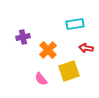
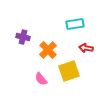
purple cross: rotated 24 degrees clockwise
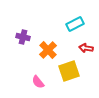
cyan rectangle: rotated 18 degrees counterclockwise
pink semicircle: moved 3 px left, 3 px down
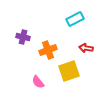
cyan rectangle: moved 5 px up
orange cross: rotated 24 degrees clockwise
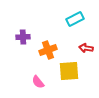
purple cross: rotated 16 degrees counterclockwise
yellow square: rotated 15 degrees clockwise
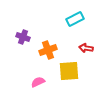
purple cross: rotated 24 degrees clockwise
pink semicircle: rotated 104 degrees clockwise
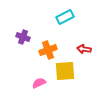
cyan rectangle: moved 10 px left, 2 px up
red arrow: moved 2 px left, 1 px down
yellow square: moved 4 px left
pink semicircle: moved 1 px right, 1 px down
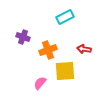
pink semicircle: moved 1 px right; rotated 24 degrees counterclockwise
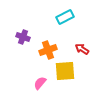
red arrow: moved 2 px left; rotated 24 degrees clockwise
